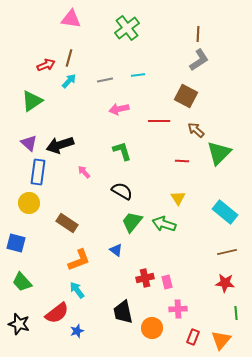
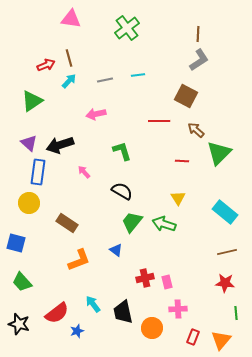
brown line at (69, 58): rotated 30 degrees counterclockwise
pink arrow at (119, 109): moved 23 px left, 5 px down
cyan arrow at (77, 290): moved 16 px right, 14 px down
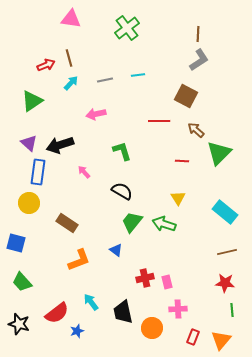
cyan arrow at (69, 81): moved 2 px right, 2 px down
cyan arrow at (93, 304): moved 2 px left, 2 px up
green line at (236, 313): moved 4 px left, 3 px up
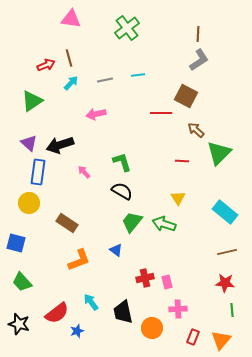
red line at (159, 121): moved 2 px right, 8 px up
green L-shape at (122, 151): moved 11 px down
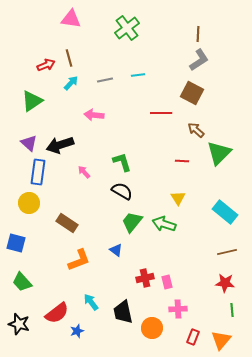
brown square at (186, 96): moved 6 px right, 3 px up
pink arrow at (96, 114): moved 2 px left, 1 px down; rotated 18 degrees clockwise
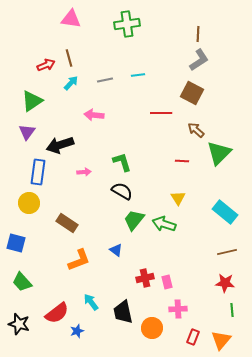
green cross at (127, 28): moved 4 px up; rotated 30 degrees clockwise
purple triangle at (29, 143): moved 2 px left, 11 px up; rotated 24 degrees clockwise
pink arrow at (84, 172): rotated 128 degrees clockwise
green trapezoid at (132, 222): moved 2 px right, 2 px up
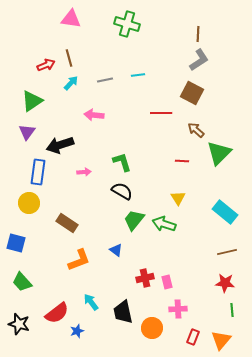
green cross at (127, 24): rotated 25 degrees clockwise
